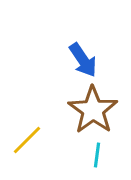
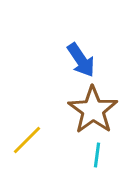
blue arrow: moved 2 px left
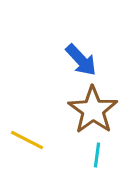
blue arrow: rotated 9 degrees counterclockwise
yellow line: rotated 72 degrees clockwise
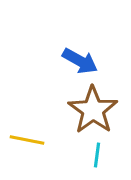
blue arrow: moved 1 px left, 1 px down; rotated 18 degrees counterclockwise
yellow line: rotated 16 degrees counterclockwise
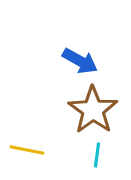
yellow line: moved 10 px down
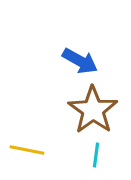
cyan line: moved 1 px left
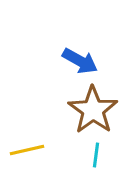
yellow line: rotated 24 degrees counterclockwise
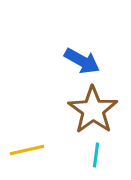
blue arrow: moved 2 px right
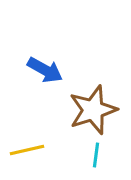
blue arrow: moved 37 px left, 9 px down
brown star: rotated 18 degrees clockwise
